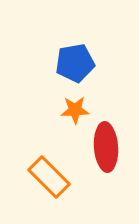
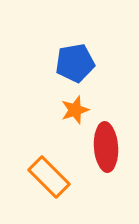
orange star: rotated 16 degrees counterclockwise
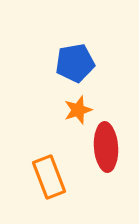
orange star: moved 3 px right
orange rectangle: rotated 24 degrees clockwise
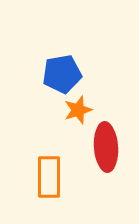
blue pentagon: moved 13 px left, 11 px down
orange rectangle: rotated 21 degrees clockwise
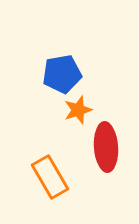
orange rectangle: moved 1 px right; rotated 30 degrees counterclockwise
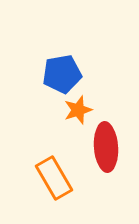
orange rectangle: moved 4 px right, 1 px down
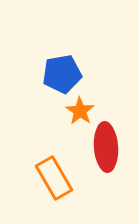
orange star: moved 2 px right, 1 px down; rotated 20 degrees counterclockwise
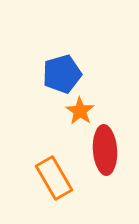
blue pentagon: rotated 6 degrees counterclockwise
red ellipse: moved 1 px left, 3 px down
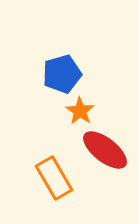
red ellipse: rotated 48 degrees counterclockwise
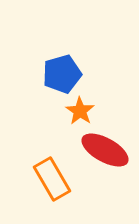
red ellipse: rotated 9 degrees counterclockwise
orange rectangle: moved 2 px left, 1 px down
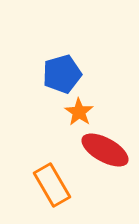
orange star: moved 1 px left, 1 px down
orange rectangle: moved 6 px down
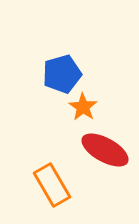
orange star: moved 4 px right, 5 px up
